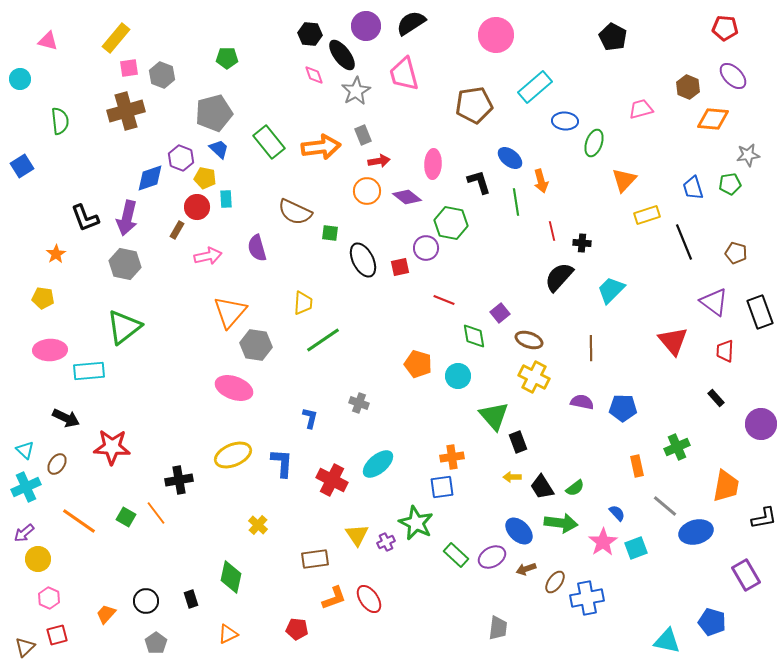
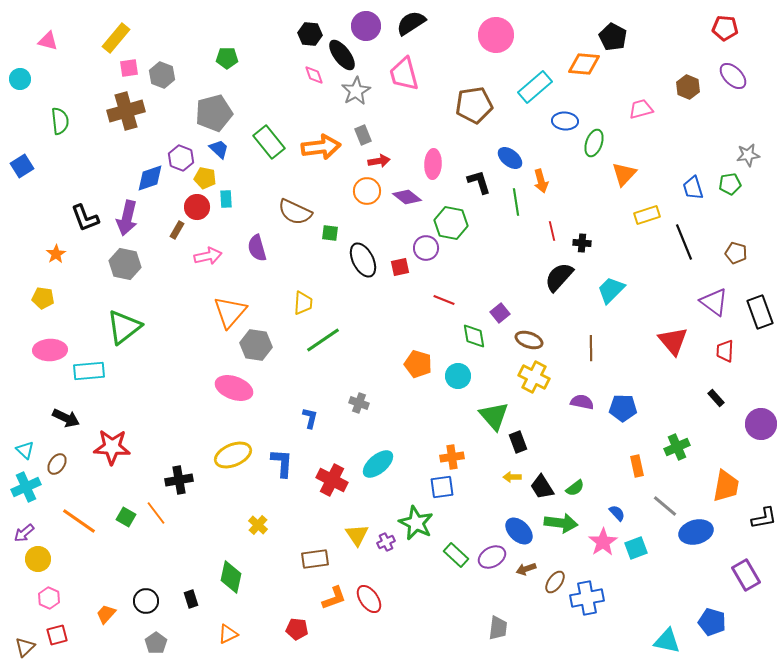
orange diamond at (713, 119): moved 129 px left, 55 px up
orange triangle at (624, 180): moved 6 px up
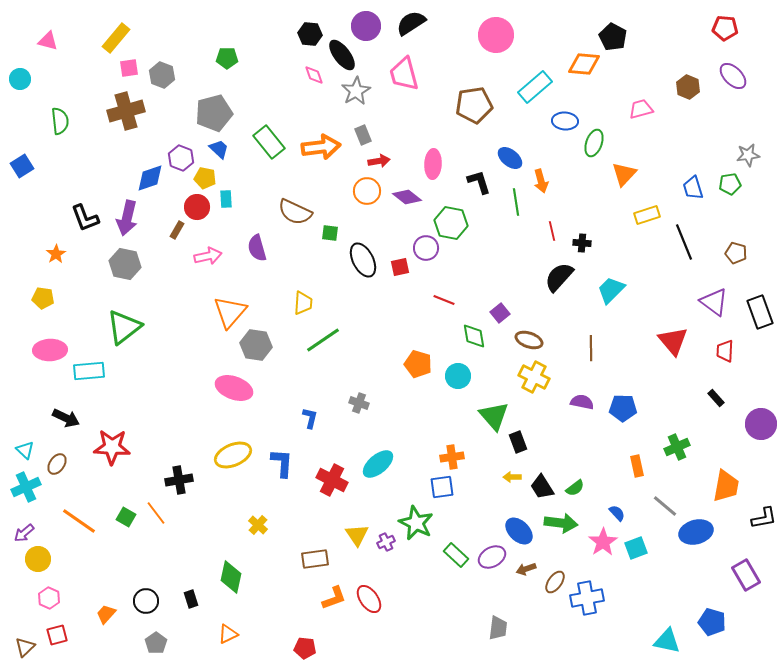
red pentagon at (297, 629): moved 8 px right, 19 px down
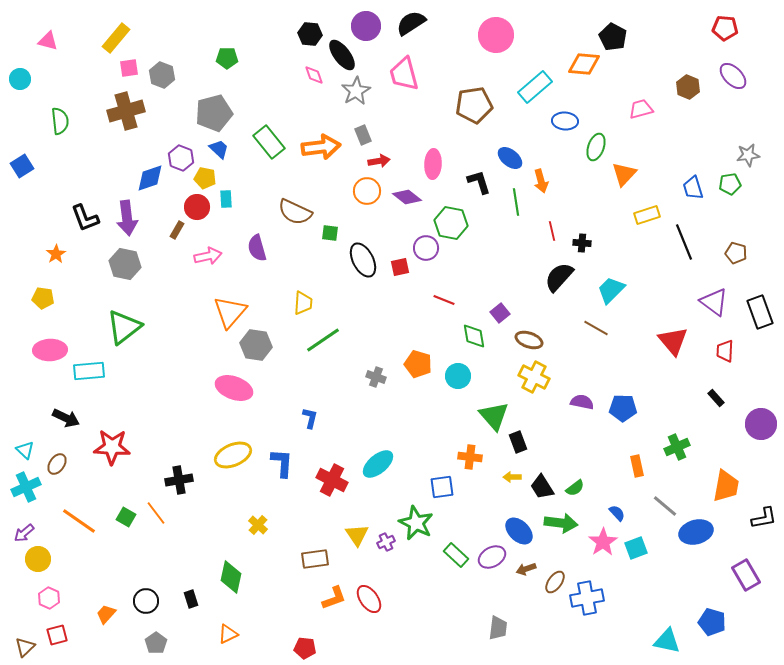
green ellipse at (594, 143): moved 2 px right, 4 px down
purple arrow at (127, 218): rotated 20 degrees counterclockwise
brown line at (591, 348): moved 5 px right, 20 px up; rotated 60 degrees counterclockwise
gray cross at (359, 403): moved 17 px right, 26 px up
orange cross at (452, 457): moved 18 px right; rotated 15 degrees clockwise
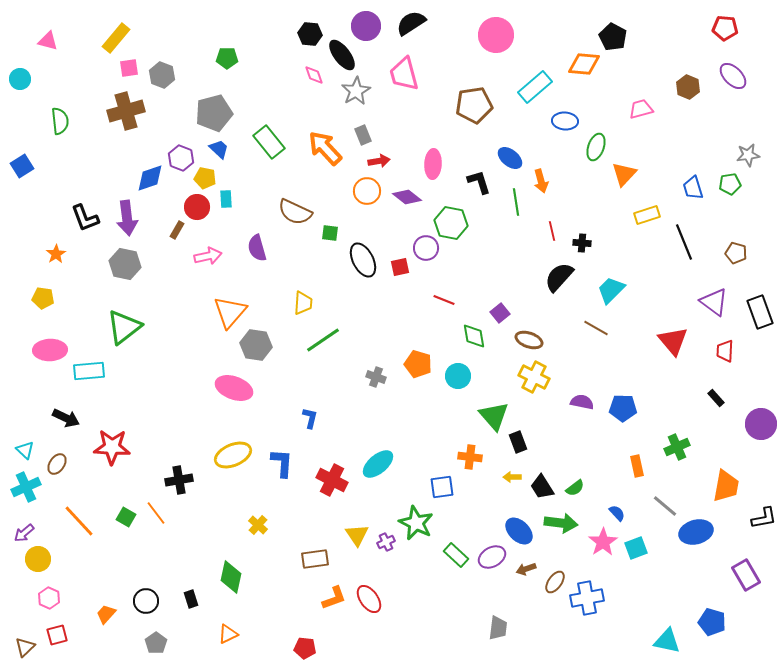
orange arrow at (321, 147): moved 4 px right, 1 px down; rotated 126 degrees counterclockwise
orange line at (79, 521): rotated 12 degrees clockwise
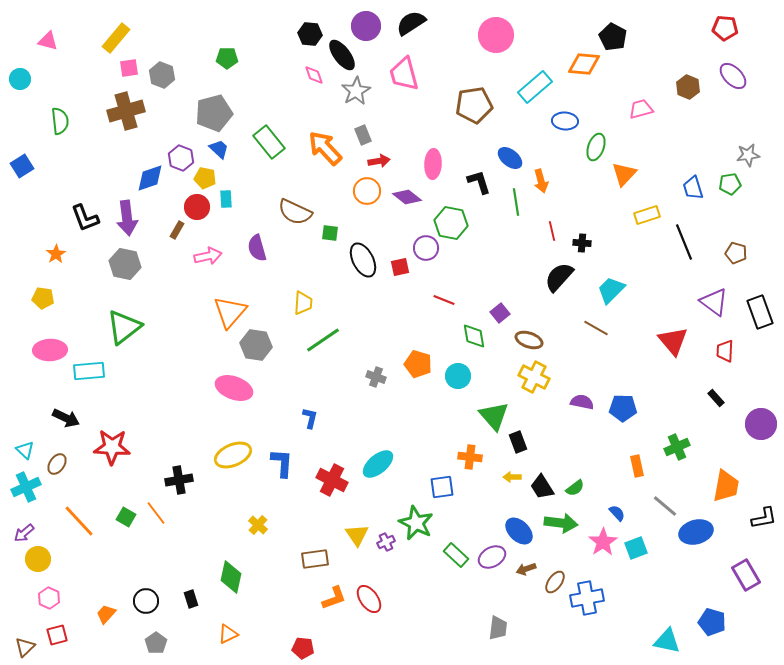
red pentagon at (305, 648): moved 2 px left
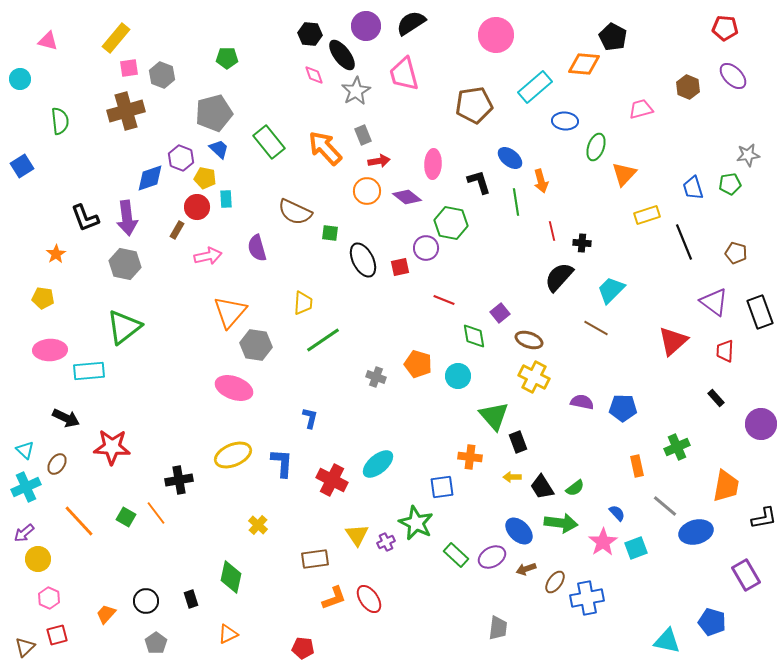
red triangle at (673, 341): rotated 28 degrees clockwise
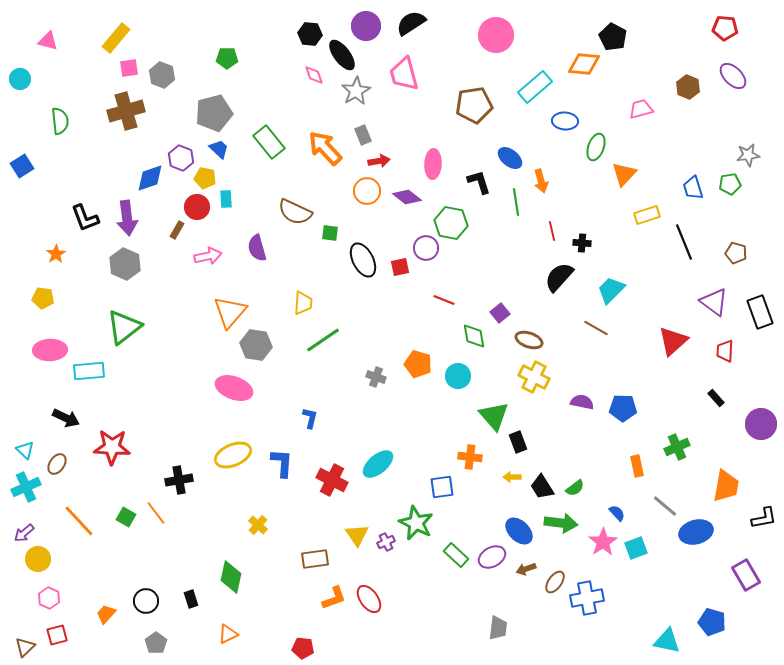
gray hexagon at (125, 264): rotated 12 degrees clockwise
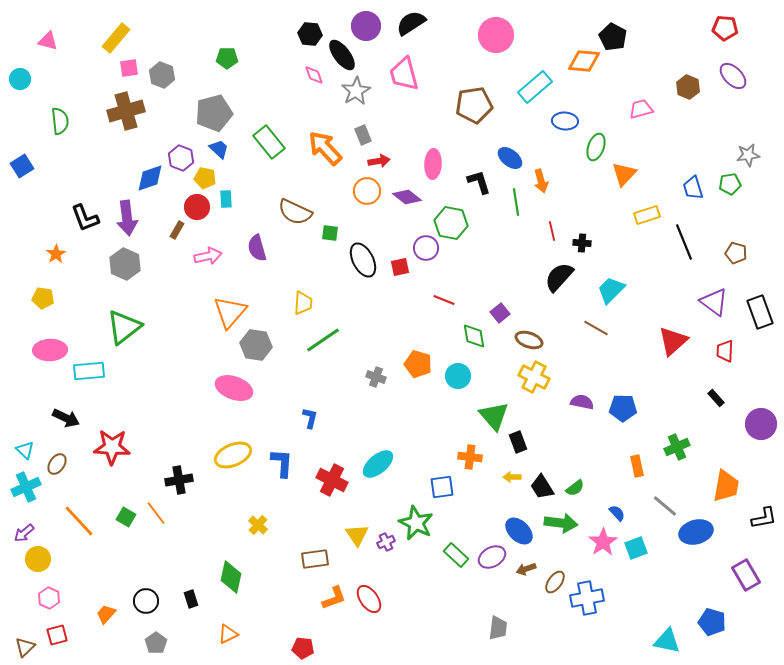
orange diamond at (584, 64): moved 3 px up
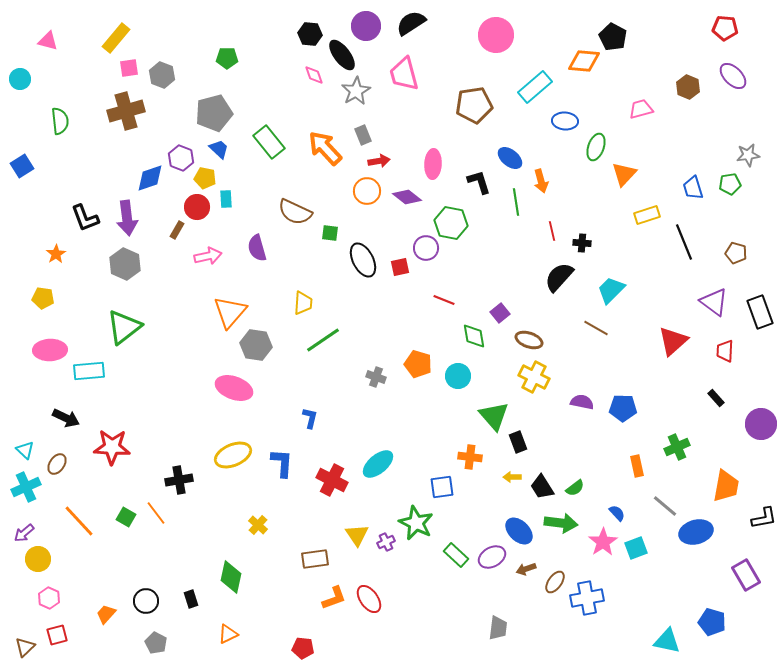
gray pentagon at (156, 643): rotated 10 degrees counterclockwise
